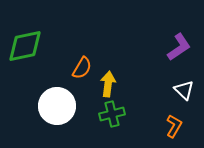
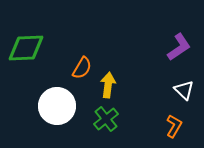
green diamond: moved 1 px right, 2 px down; rotated 9 degrees clockwise
yellow arrow: moved 1 px down
green cross: moved 6 px left, 5 px down; rotated 25 degrees counterclockwise
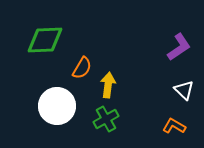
green diamond: moved 19 px right, 8 px up
green cross: rotated 10 degrees clockwise
orange L-shape: rotated 90 degrees counterclockwise
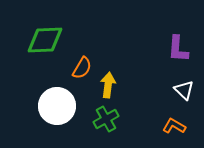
purple L-shape: moved 1 px left, 2 px down; rotated 128 degrees clockwise
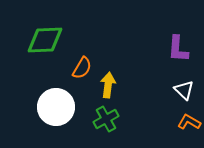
white circle: moved 1 px left, 1 px down
orange L-shape: moved 15 px right, 4 px up
